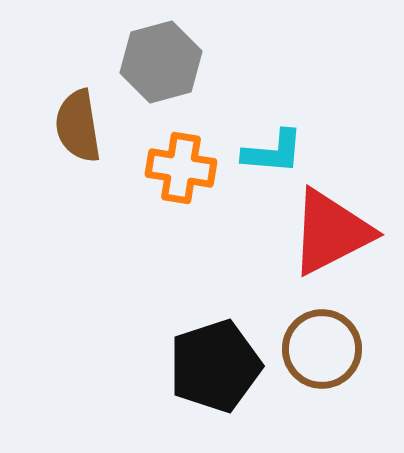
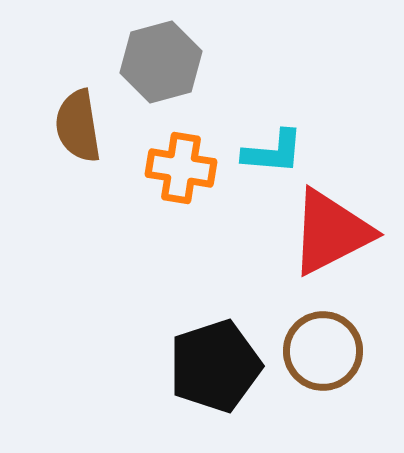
brown circle: moved 1 px right, 2 px down
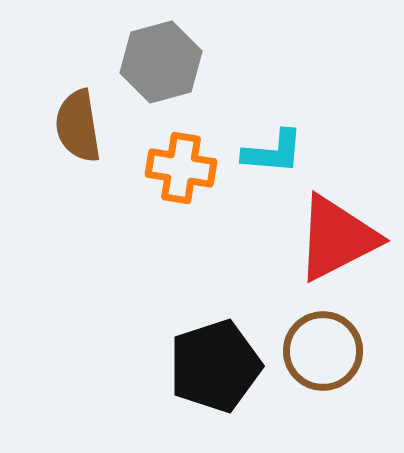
red triangle: moved 6 px right, 6 px down
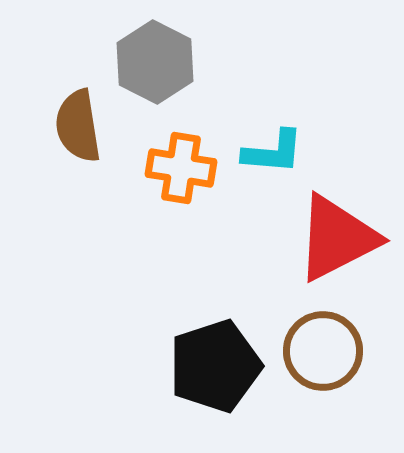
gray hexagon: moved 6 px left; rotated 18 degrees counterclockwise
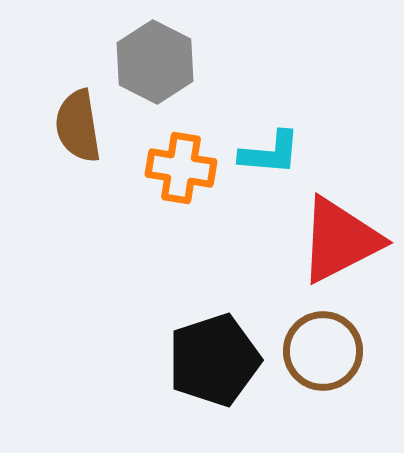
cyan L-shape: moved 3 px left, 1 px down
red triangle: moved 3 px right, 2 px down
black pentagon: moved 1 px left, 6 px up
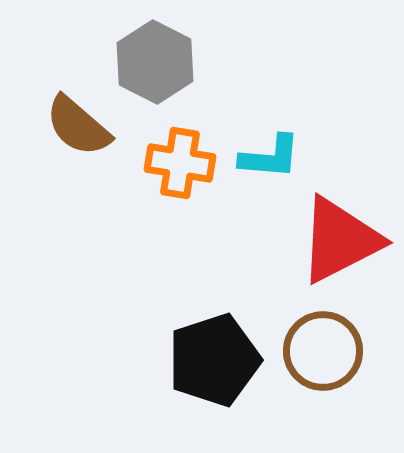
brown semicircle: rotated 40 degrees counterclockwise
cyan L-shape: moved 4 px down
orange cross: moved 1 px left, 5 px up
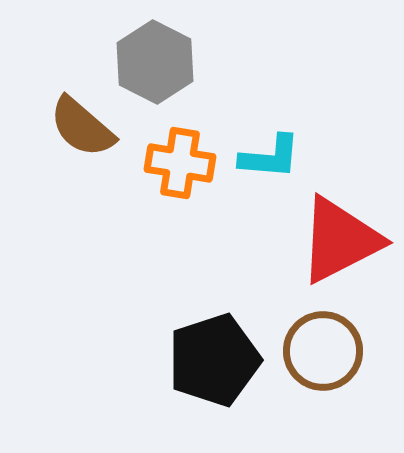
brown semicircle: moved 4 px right, 1 px down
